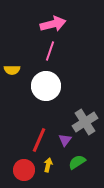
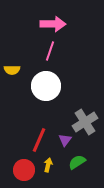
pink arrow: rotated 15 degrees clockwise
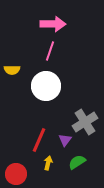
yellow arrow: moved 2 px up
red circle: moved 8 px left, 4 px down
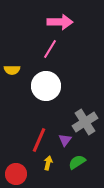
pink arrow: moved 7 px right, 2 px up
pink line: moved 2 px up; rotated 12 degrees clockwise
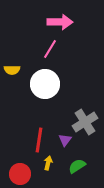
white circle: moved 1 px left, 2 px up
red line: rotated 15 degrees counterclockwise
green semicircle: moved 4 px down
red circle: moved 4 px right
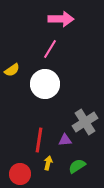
pink arrow: moved 1 px right, 3 px up
yellow semicircle: rotated 35 degrees counterclockwise
purple triangle: rotated 48 degrees clockwise
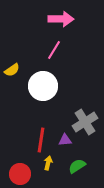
pink line: moved 4 px right, 1 px down
white circle: moved 2 px left, 2 px down
red line: moved 2 px right
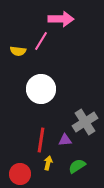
pink line: moved 13 px left, 9 px up
yellow semicircle: moved 6 px right, 19 px up; rotated 42 degrees clockwise
white circle: moved 2 px left, 3 px down
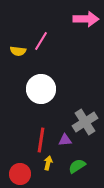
pink arrow: moved 25 px right
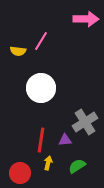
white circle: moved 1 px up
red circle: moved 1 px up
